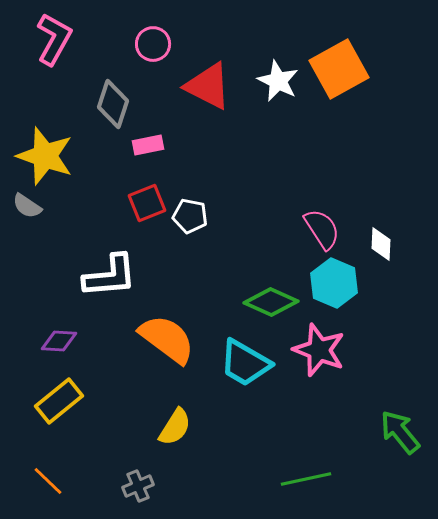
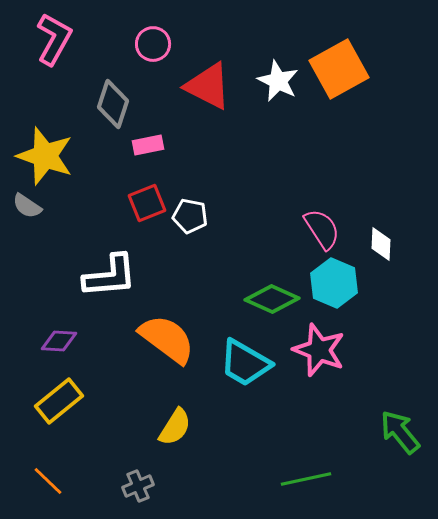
green diamond: moved 1 px right, 3 px up
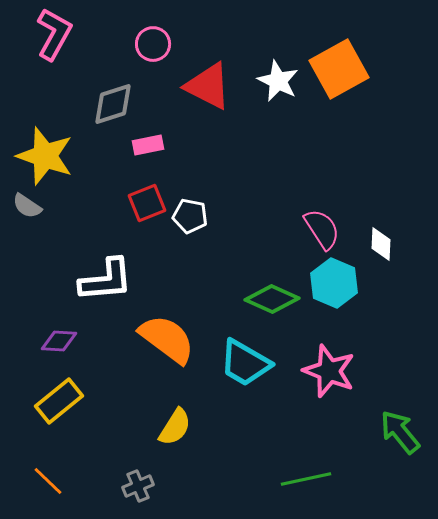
pink L-shape: moved 5 px up
gray diamond: rotated 54 degrees clockwise
white L-shape: moved 4 px left, 4 px down
pink star: moved 10 px right, 21 px down
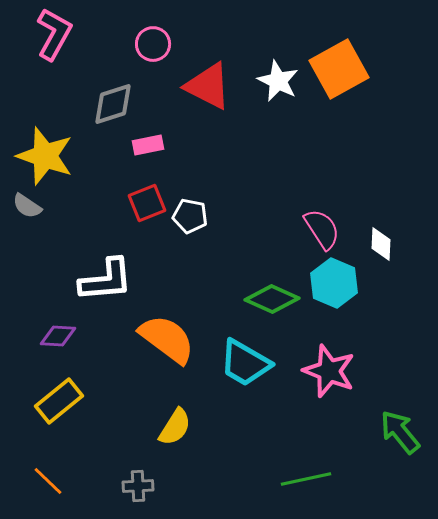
purple diamond: moved 1 px left, 5 px up
gray cross: rotated 20 degrees clockwise
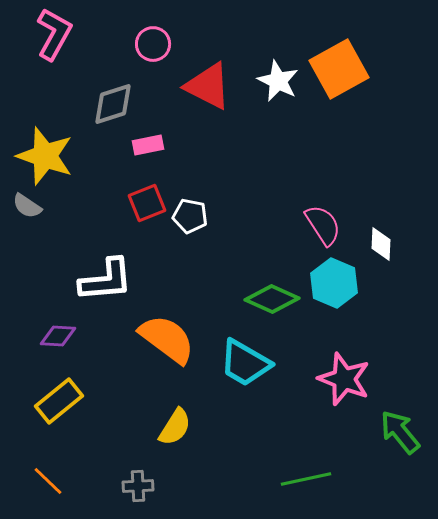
pink semicircle: moved 1 px right, 4 px up
pink star: moved 15 px right, 8 px down
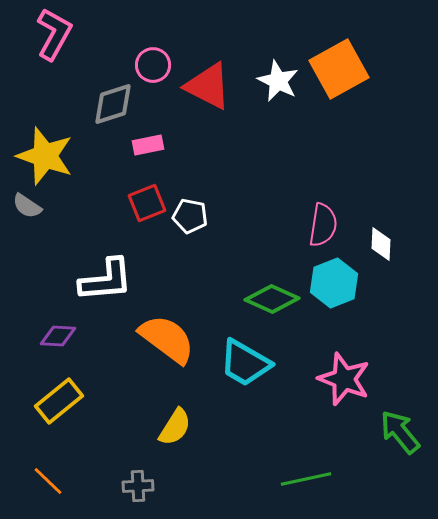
pink circle: moved 21 px down
pink semicircle: rotated 42 degrees clockwise
cyan hexagon: rotated 15 degrees clockwise
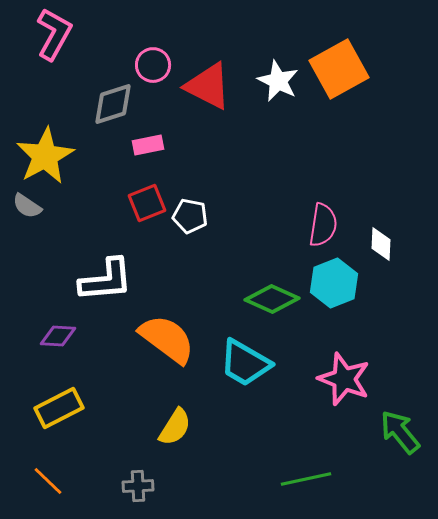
yellow star: rotated 24 degrees clockwise
yellow rectangle: moved 7 px down; rotated 12 degrees clockwise
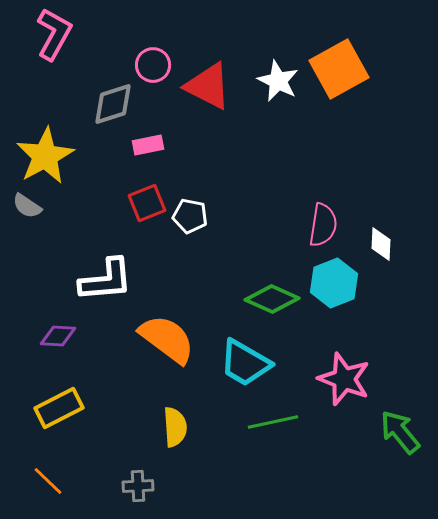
yellow semicircle: rotated 36 degrees counterclockwise
green line: moved 33 px left, 57 px up
